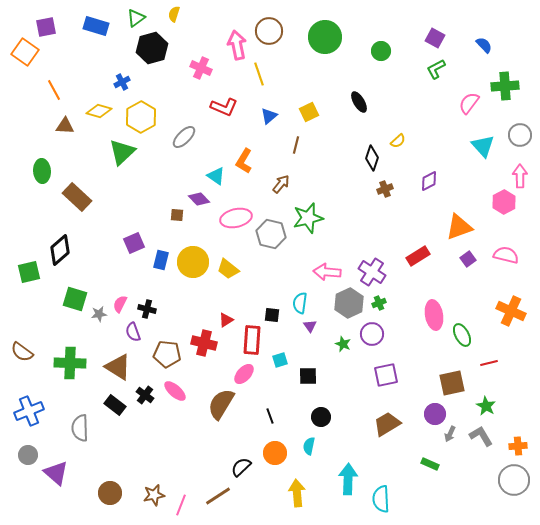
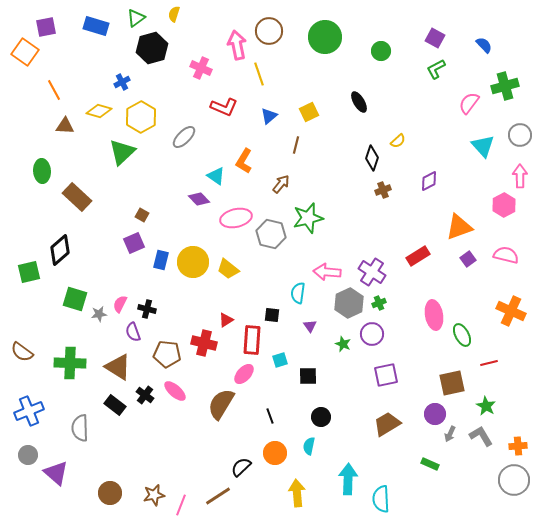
green cross at (505, 86): rotated 12 degrees counterclockwise
brown cross at (385, 189): moved 2 px left, 1 px down
pink hexagon at (504, 202): moved 3 px down
brown square at (177, 215): moved 35 px left; rotated 24 degrees clockwise
cyan semicircle at (300, 303): moved 2 px left, 10 px up
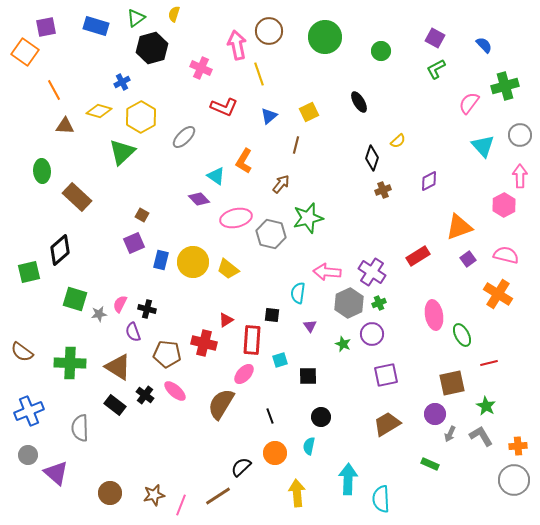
orange cross at (511, 311): moved 13 px left, 17 px up; rotated 8 degrees clockwise
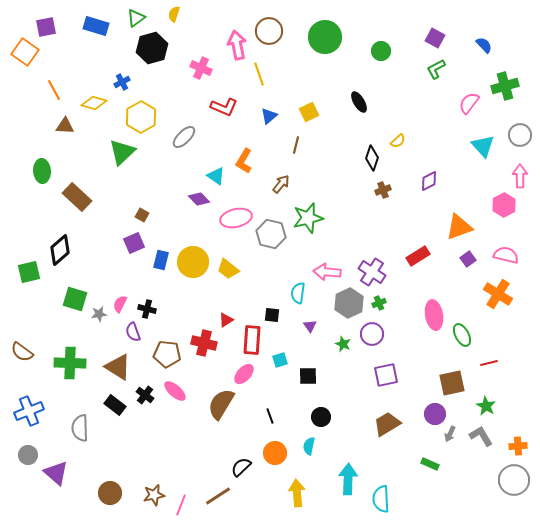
yellow diamond at (99, 111): moved 5 px left, 8 px up
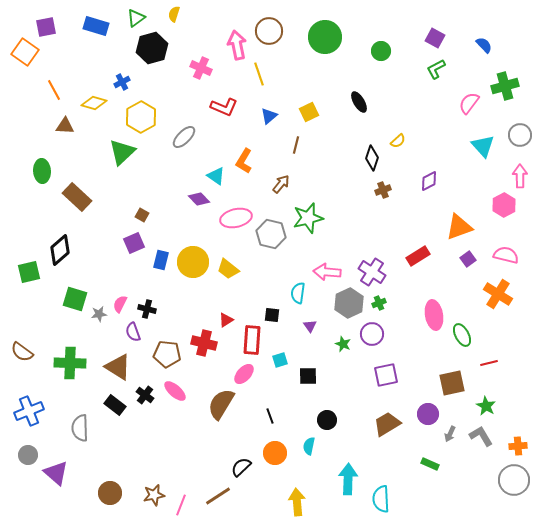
purple circle at (435, 414): moved 7 px left
black circle at (321, 417): moved 6 px right, 3 px down
yellow arrow at (297, 493): moved 9 px down
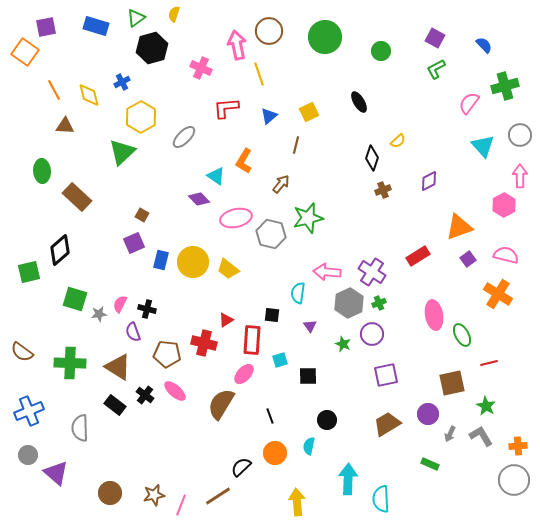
yellow diamond at (94, 103): moved 5 px left, 8 px up; rotated 60 degrees clockwise
red L-shape at (224, 107): moved 2 px right, 1 px down; rotated 152 degrees clockwise
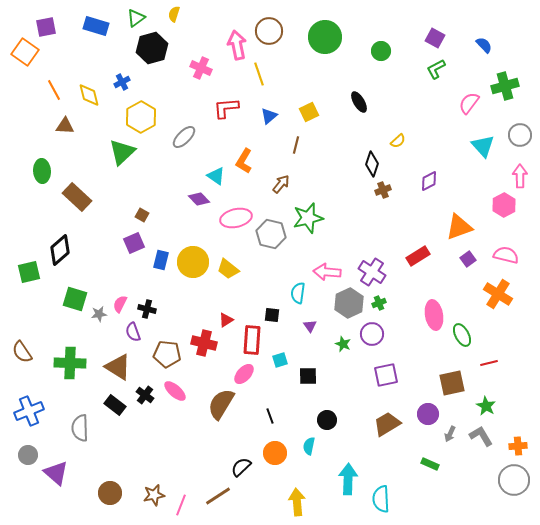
black diamond at (372, 158): moved 6 px down
brown semicircle at (22, 352): rotated 20 degrees clockwise
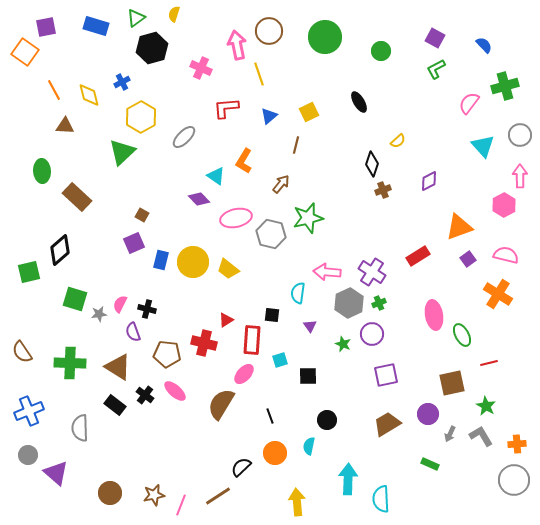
orange cross at (518, 446): moved 1 px left, 2 px up
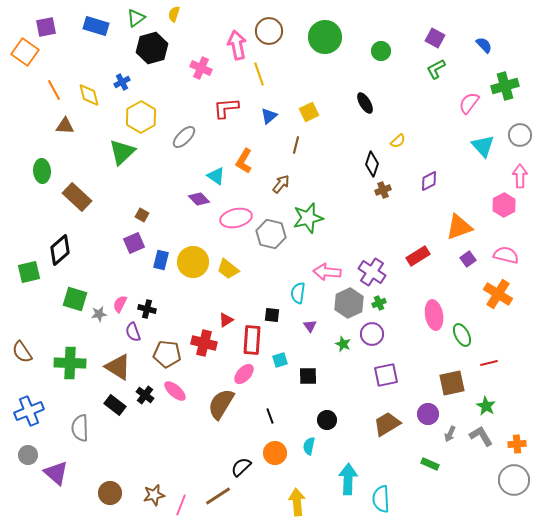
black ellipse at (359, 102): moved 6 px right, 1 px down
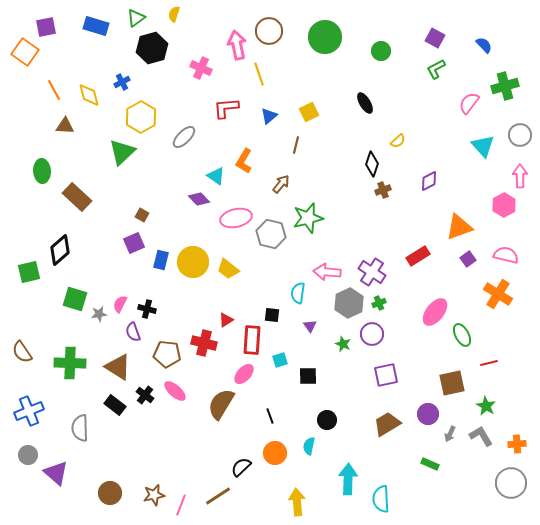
pink ellipse at (434, 315): moved 1 px right, 3 px up; rotated 48 degrees clockwise
gray circle at (514, 480): moved 3 px left, 3 px down
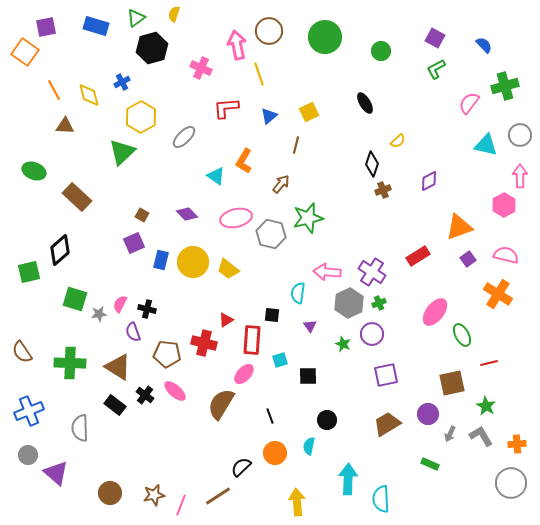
cyan triangle at (483, 146): moved 3 px right, 1 px up; rotated 35 degrees counterclockwise
green ellipse at (42, 171): moved 8 px left; rotated 65 degrees counterclockwise
purple diamond at (199, 199): moved 12 px left, 15 px down
